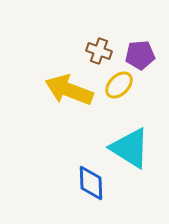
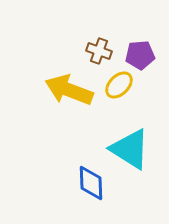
cyan triangle: moved 1 px down
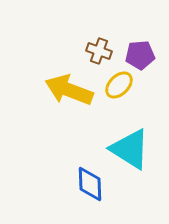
blue diamond: moved 1 px left, 1 px down
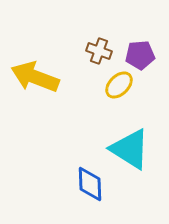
yellow arrow: moved 34 px left, 13 px up
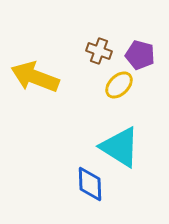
purple pentagon: rotated 20 degrees clockwise
cyan triangle: moved 10 px left, 2 px up
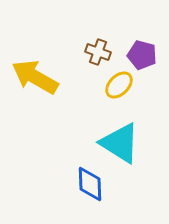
brown cross: moved 1 px left, 1 px down
purple pentagon: moved 2 px right
yellow arrow: rotated 9 degrees clockwise
cyan triangle: moved 4 px up
